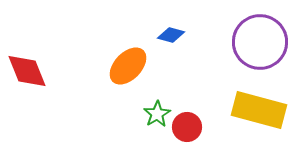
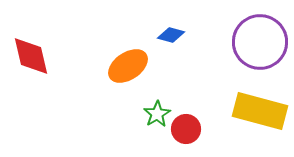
orange ellipse: rotated 12 degrees clockwise
red diamond: moved 4 px right, 15 px up; rotated 9 degrees clockwise
yellow rectangle: moved 1 px right, 1 px down
red circle: moved 1 px left, 2 px down
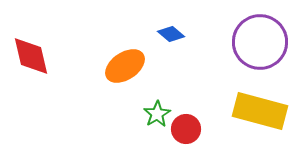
blue diamond: moved 1 px up; rotated 24 degrees clockwise
orange ellipse: moved 3 px left
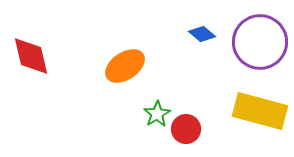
blue diamond: moved 31 px right
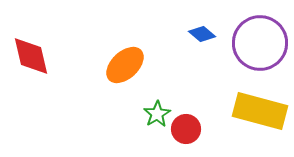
purple circle: moved 1 px down
orange ellipse: moved 1 px up; rotated 9 degrees counterclockwise
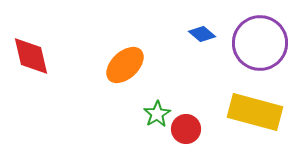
yellow rectangle: moved 5 px left, 1 px down
